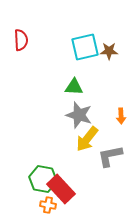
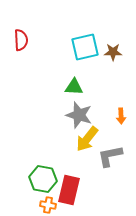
brown star: moved 4 px right, 1 px down
red rectangle: moved 8 px right, 1 px down; rotated 56 degrees clockwise
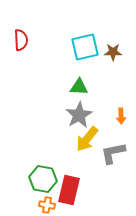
green triangle: moved 5 px right
gray star: rotated 24 degrees clockwise
gray L-shape: moved 3 px right, 3 px up
orange cross: moved 1 px left
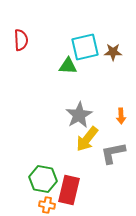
green triangle: moved 11 px left, 21 px up
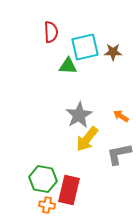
red semicircle: moved 30 px right, 8 px up
orange arrow: rotated 126 degrees clockwise
gray L-shape: moved 6 px right, 1 px down
